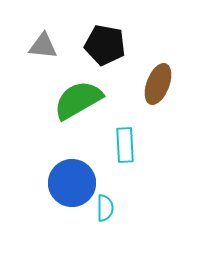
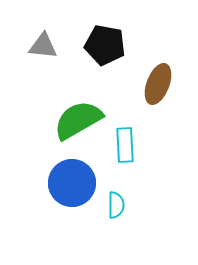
green semicircle: moved 20 px down
cyan semicircle: moved 11 px right, 3 px up
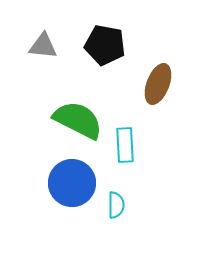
green semicircle: rotated 57 degrees clockwise
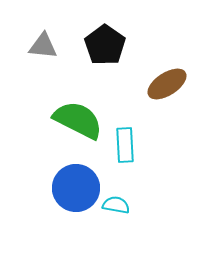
black pentagon: rotated 24 degrees clockwise
brown ellipse: moved 9 px right; rotated 36 degrees clockwise
blue circle: moved 4 px right, 5 px down
cyan semicircle: rotated 80 degrees counterclockwise
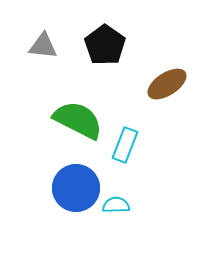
cyan rectangle: rotated 24 degrees clockwise
cyan semicircle: rotated 12 degrees counterclockwise
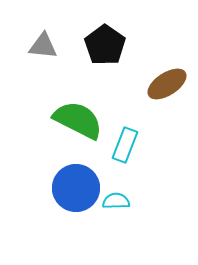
cyan semicircle: moved 4 px up
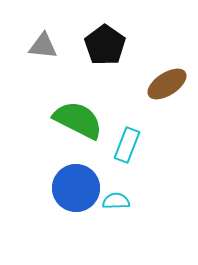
cyan rectangle: moved 2 px right
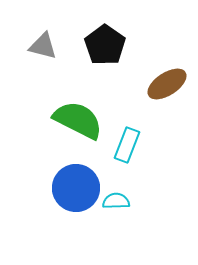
gray triangle: rotated 8 degrees clockwise
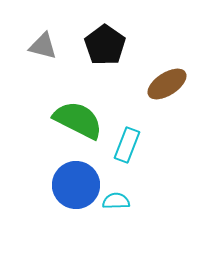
blue circle: moved 3 px up
